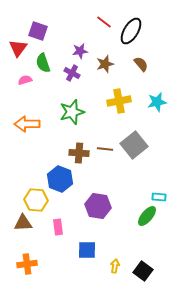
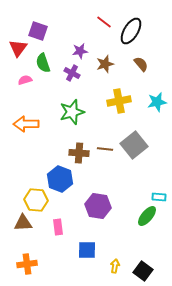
orange arrow: moved 1 px left
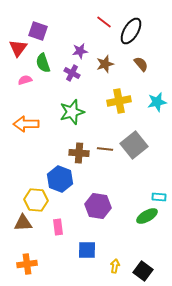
green ellipse: rotated 20 degrees clockwise
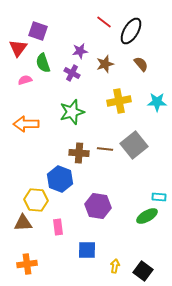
cyan star: rotated 12 degrees clockwise
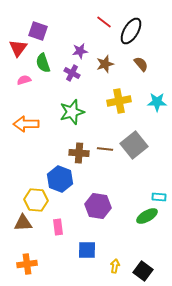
pink semicircle: moved 1 px left
